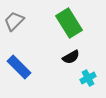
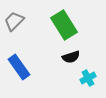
green rectangle: moved 5 px left, 2 px down
black semicircle: rotated 12 degrees clockwise
blue rectangle: rotated 10 degrees clockwise
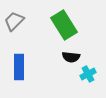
black semicircle: rotated 24 degrees clockwise
blue rectangle: rotated 35 degrees clockwise
cyan cross: moved 4 px up
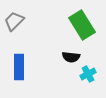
green rectangle: moved 18 px right
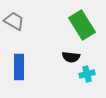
gray trapezoid: rotated 75 degrees clockwise
cyan cross: moved 1 px left; rotated 14 degrees clockwise
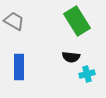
green rectangle: moved 5 px left, 4 px up
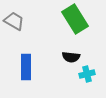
green rectangle: moved 2 px left, 2 px up
blue rectangle: moved 7 px right
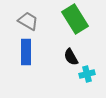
gray trapezoid: moved 14 px right
black semicircle: rotated 54 degrees clockwise
blue rectangle: moved 15 px up
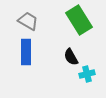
green rectangle: moved 4 px right, 1 px down
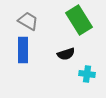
blue rectangle: moved 3 px left, 2 px up
black semicircle: moved 5 px left, 3 px up; rotated 78 degrees counterclockwise
cyan cross: rotated 21 degrees clockwise
